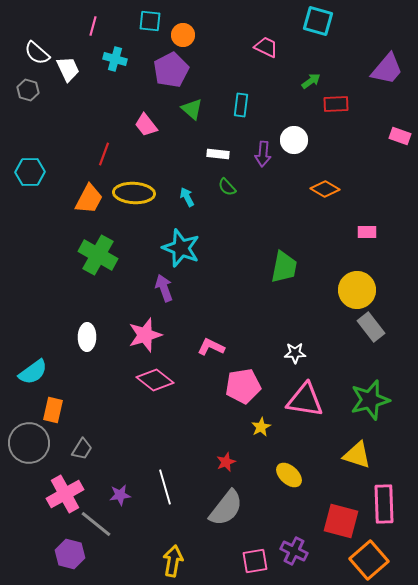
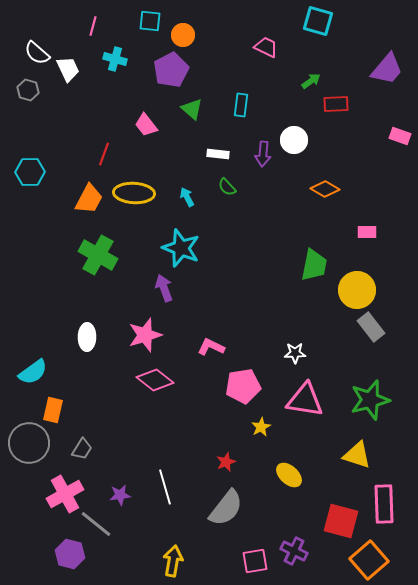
green trapezoid at (284, 267): moved 30 px right, 2 px up
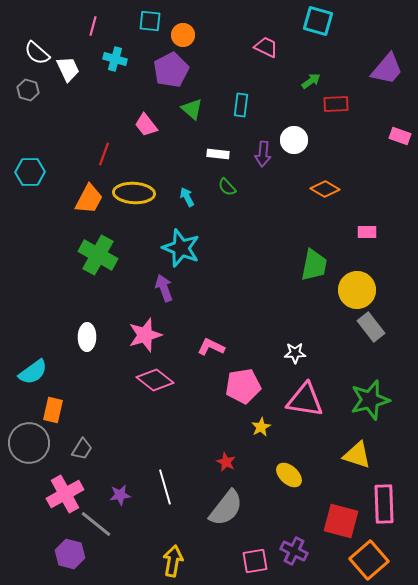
red star at (226, 462): rotated 24 degrees counterclockwise
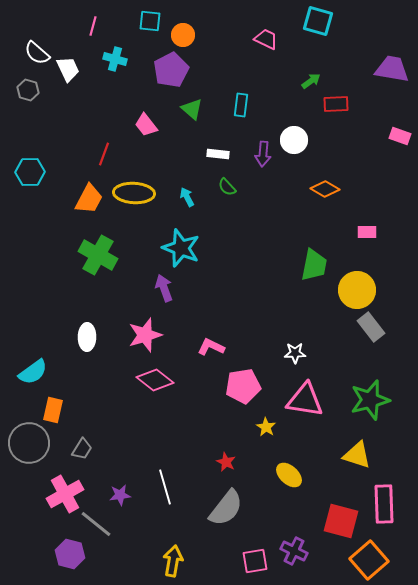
pink trapezoid at (266, 47): moved 8 px up
purple trapezoid at (387, 69): moved 5 px right; rotated 120 degrees counterclockwise
yellow star at (261, 427): moved 5 px right; rotated 12 degrees counterclockwise
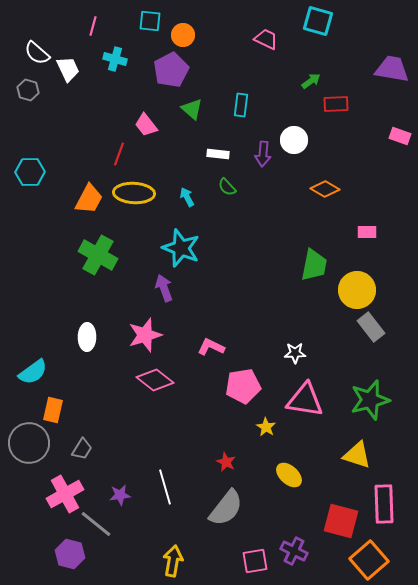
red line at (104, 154): moved 15 px right
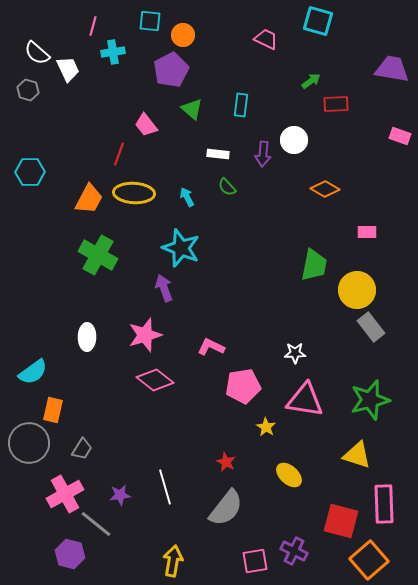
cyan cross at (115, 59): moved 2 px left, 7 px up; rotated 25 degrees counterclockwise
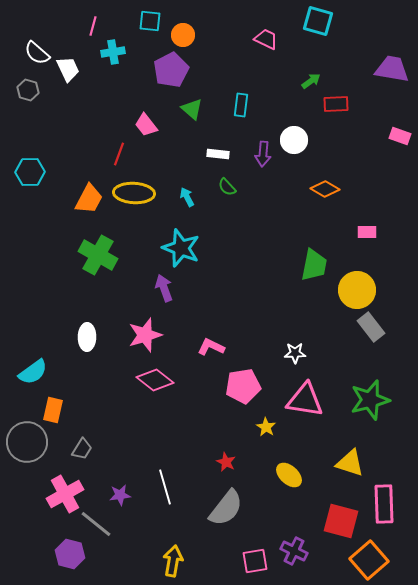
gray circle at (29, 443): moved 2 px left, 1 px up
yellow triangle at (357, 455): moved 7 px left, 8 px down
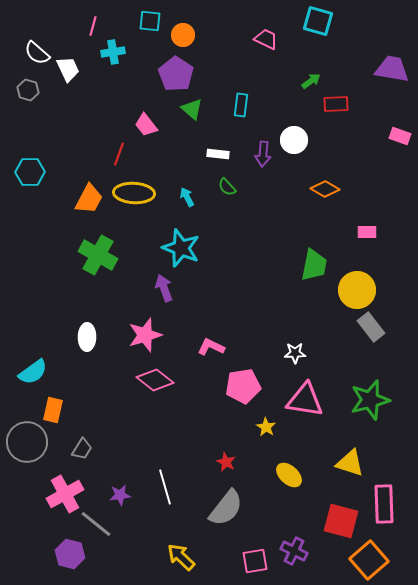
purple pentagon at (171, 70): moved 5 px right, 4 px down; rotated 12 degrees counterclockwise
yellow arrow at (173, 561): moved 8 px right, 4 px up; rotated 56 degrees counterclockwise
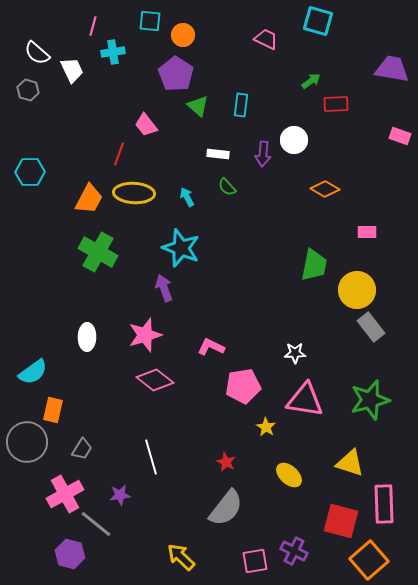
white trapezoid at (68, 69): moved 4 px right, 1 px down
green triangle at (192, 109): moved 6 px right, 3 px up
green cross at (98, 255): moved 3 px up
white line at (165, 487): moved 14 px left, 30 px up
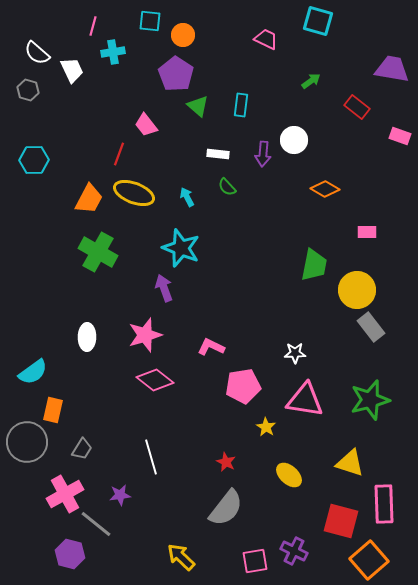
red rectangle at (336, 104): moved 21 px right, 3 px down; rotated 40 degrees clockwise
cyan hexagon at (30, 172): moved 4 px right, 12 px up
yellow ellipse at (134, 193): rotated 18 degrees clockwise
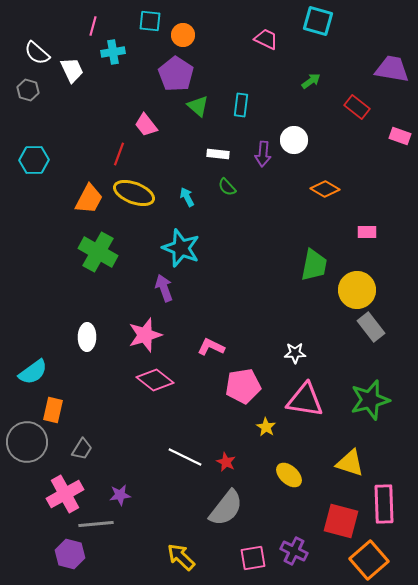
white line at (151, 457): moved 34 px right; rotated 48 degrees counterclockwise
gray line at (96, 524): rotated 44 degrees counterclockwise
pink square at (255, 561): moved 2 px left, 3 px up
